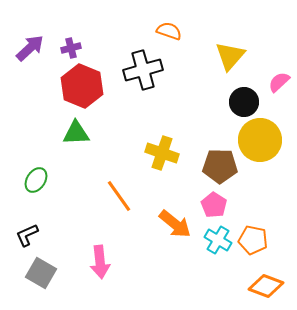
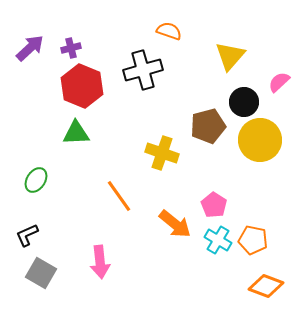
brown pentagon: moved 12 px left, 40 px up; rotated 16 degrees counterclockwise
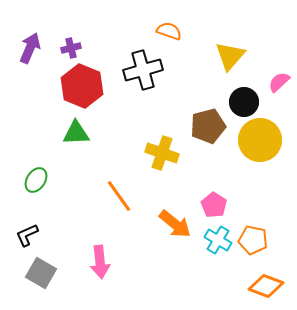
purple arrow: rotated 24 degrees counterclockwise
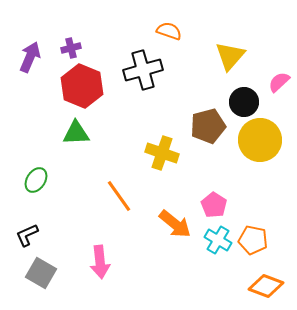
purple arrow: moved 9 px down
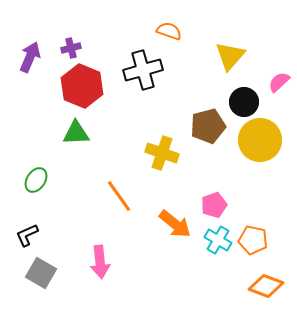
pink pentagon: rotated 20 degrees clockwise
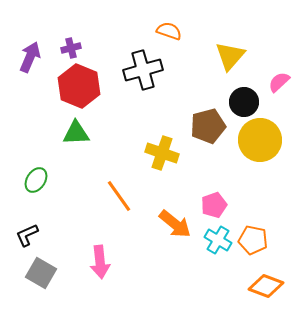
red hexagon: moved 3 px left
